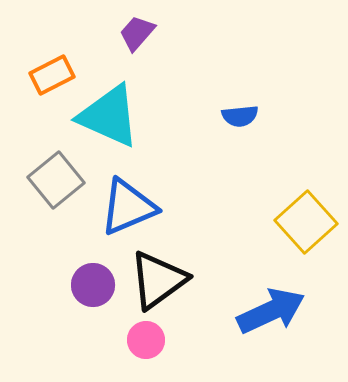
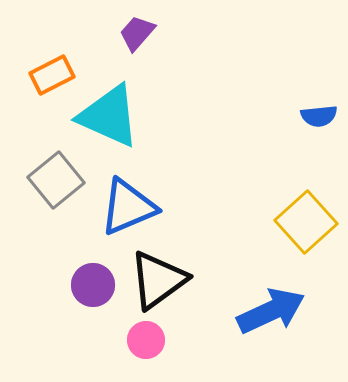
blue semicircle: moved 79 px right
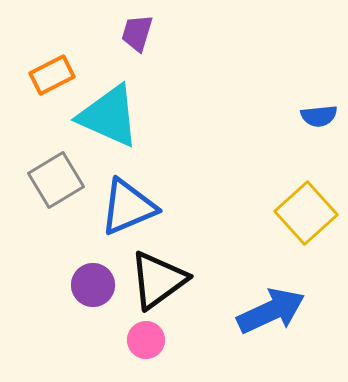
purple trapezoid: rotated 24 degrees counterclockwise
gray square: rotated 8 degrees clockwise
yellow square: moved 9 px up
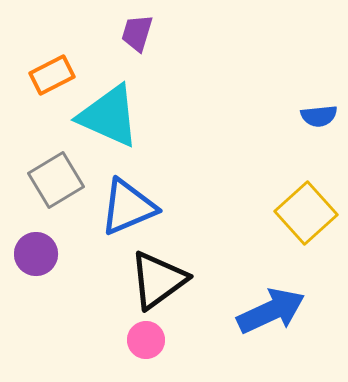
purple circle: moved 57 px left, 31 px up
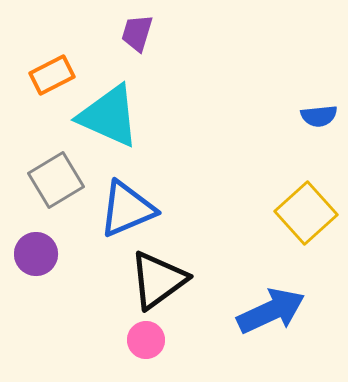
blue triangle: moved 1 px left, 2 px down
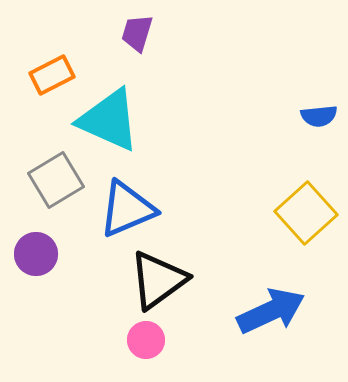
cyan triangle: moved 4 px down
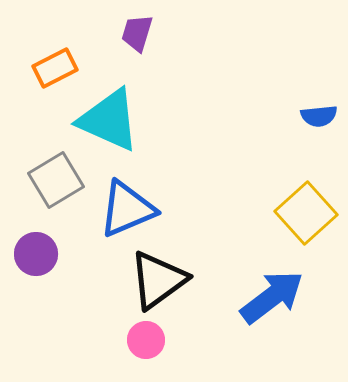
orange rectangle: moved 3 px right, 7 px up
blue arrow: moved 1 px right, 14 px up; rotated 12 degrees counterclockwise
